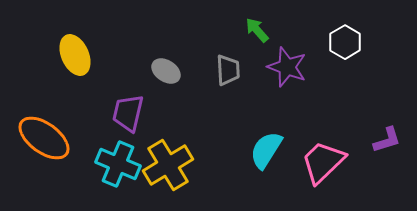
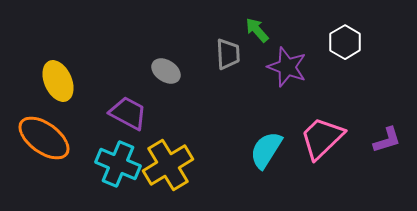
yellow ellipse: moved 17 px left, 26 px down
gray trapezoid: moved 16 px up
purple trapezoid: rotated 105 degrees clockwise
pink trapezoid: moved 1 px left, 24 px up
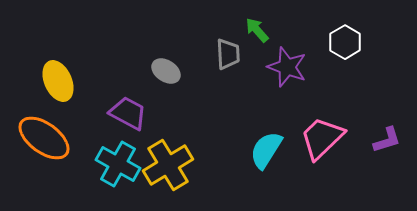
cyan cross: rotated 6 degrees clockwise
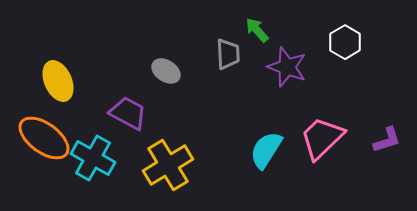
cyan cross: moved 25 px left, 6 px up
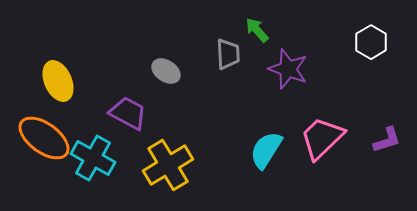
white hexagon: moved 26 px right
purple star: moved 1 px right, 2 px down
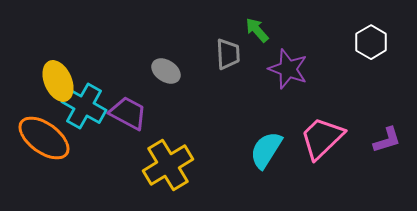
cyan cross: moved 9 px left, 52 px up
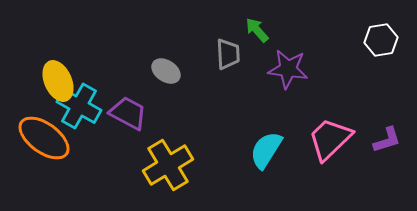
white hexagon: moved 10 px right, 2 px up; rotated 20 degrees clockwise
purple star: rotated 12 degrees counterclockwise
cyan cross: moved 5 px left
pink trapezoid: moved 8 px right, 1 px down
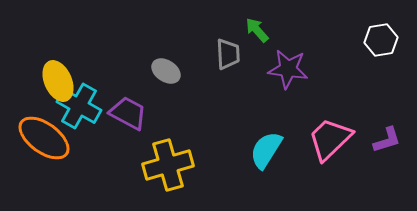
yellow cross: rotated 15 degrees clockwise
